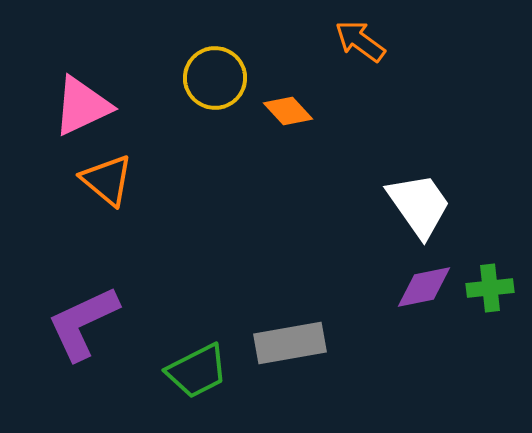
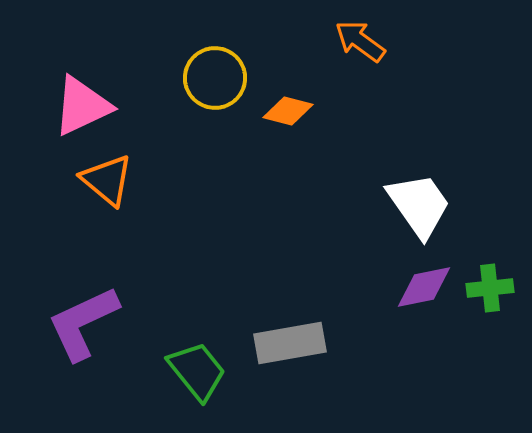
orange diamond: rotated 33 degrees counterclockwise
green trapezoid: rotated 102 degrees counterclockwise
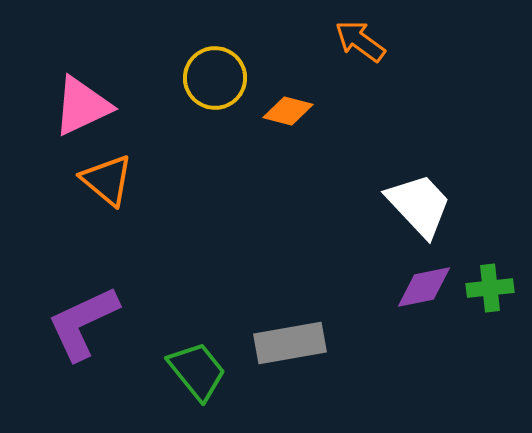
white trapezoid: rotated 8 degrees counterclockwise
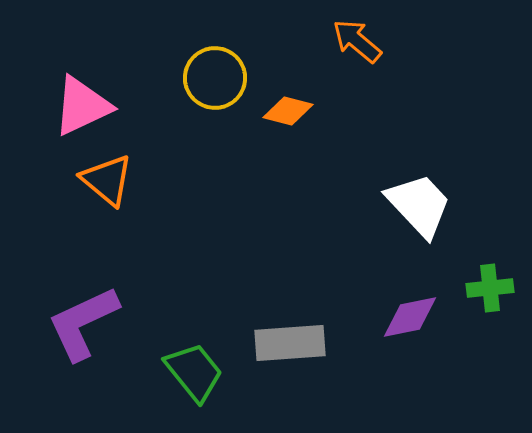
orange arrow: moved 3 px left; rotated 4 degrees clockwise
purple diamond: moved 14 px left, 30 px down
gray rectangle: rotated 6 degrees clockwise
green trapezoid: moved 3 px left, 1 px down
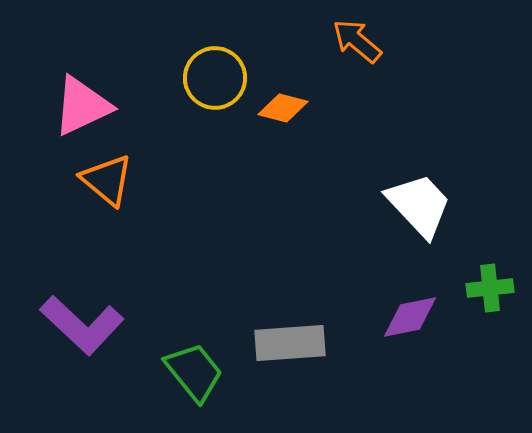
orange diamond: moved 5 px left, 3 px up
purple L-shape: moved 1 px left, 2 px down; rotated 112 degrees counterclockwise
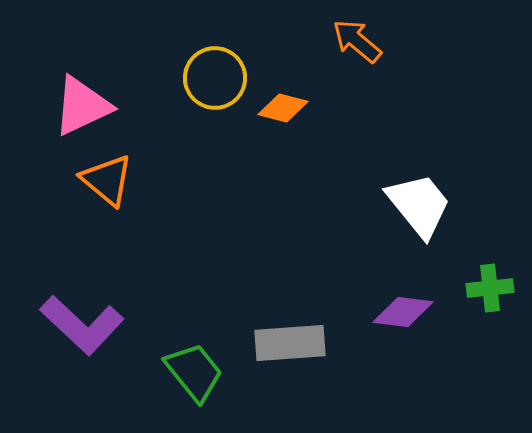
white trapezoid: rotated 4 degrees clockwise
purple diamond: moved 7 px left, 5 px up; rotated 18 degrees clockwise
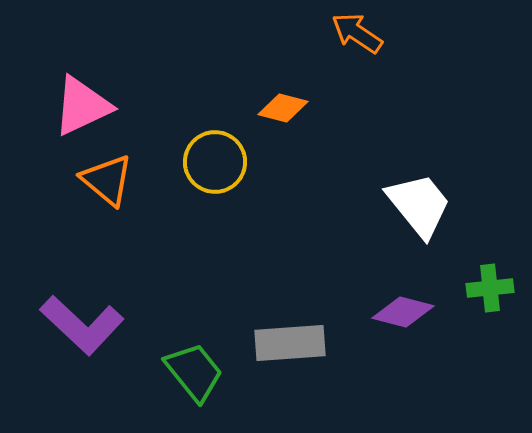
orange arrow: moved 8 px up; rotated 6 degrees counterclockwise
yellow circle: moved 84 px down
purple diamond: rotated 8 degrees clockwise
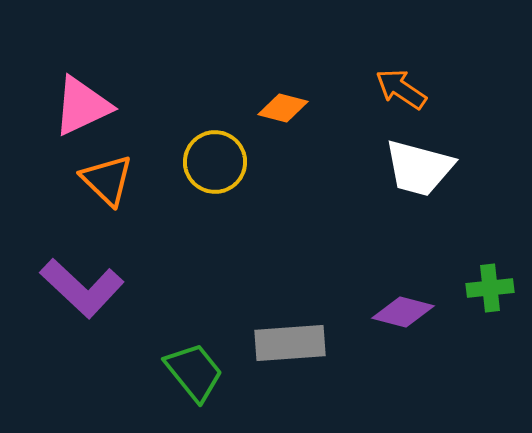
orange arrow: moved 44 px right, 56 px down
orange triangle: rotated 4 degrees clockwise
white trapezoid: moved 37 px up; rotated 144 degrees clockwise
purple L-shape: moved 37 px up
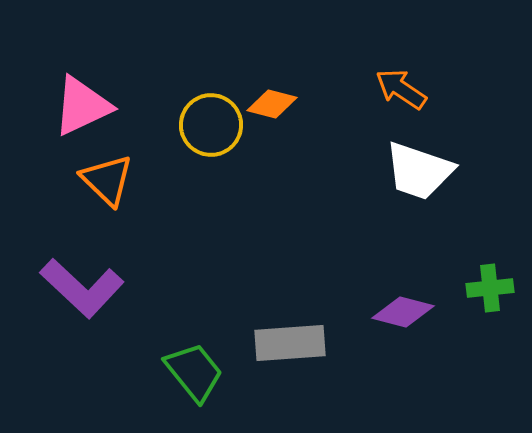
orange diamond: moved 11 px left, 4 px up
yellow circle: moved 4 px left, 37 px up
white trapezoid: moved 3 px down; rotated 4 degrees clockwise
